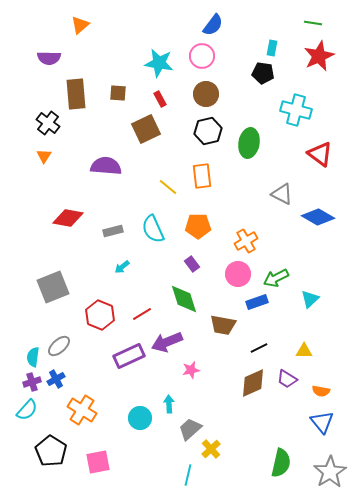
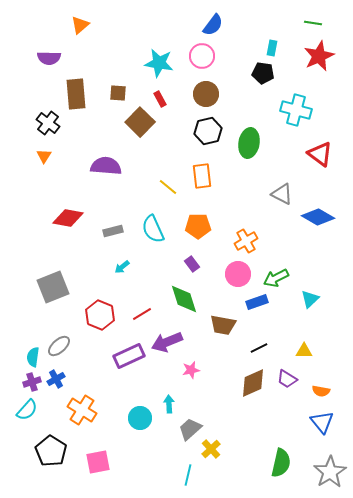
brown square at (146, 129): moved 6 px left, 7 px up; rotated 20 degrees counterclockwise
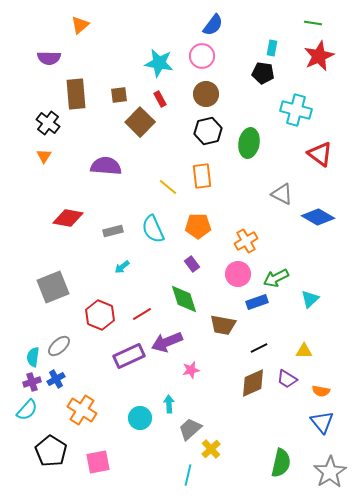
brown square at (118, 93): moved 1 px right, 2 px down; rotated 12 degrees counterclockwise
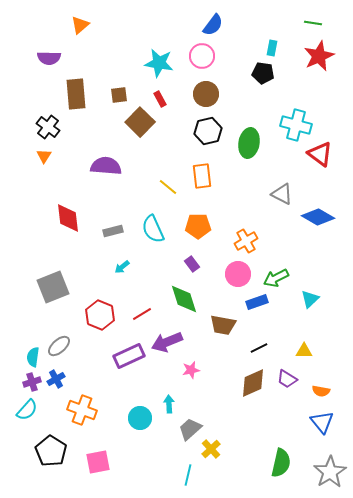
cyan cross at (296, 110): moved 15 px down
black cross at (48, 123): moved 4 px down
red diamond at (68, 218): rotated 72 degrees clockwise
orange cross at (82, 410): rotated 12 degrees counterclockwise
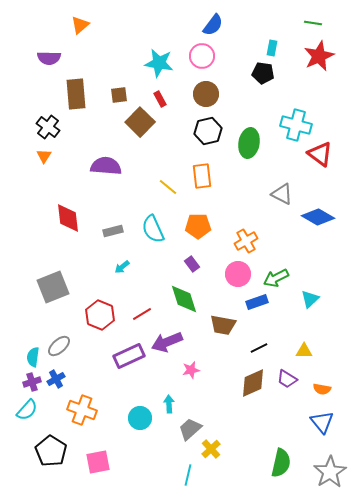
orange semicircle at (321, 391): moved 1 px right, 2 px up
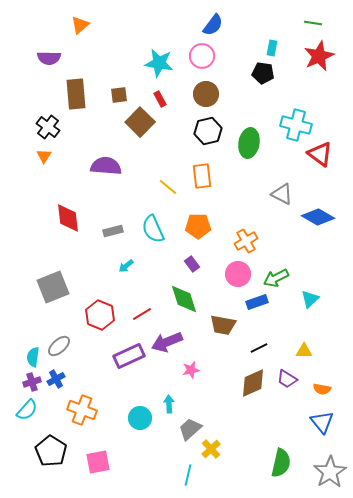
cyan arrow at (122, 267): moved 4 px right, 1 px up
